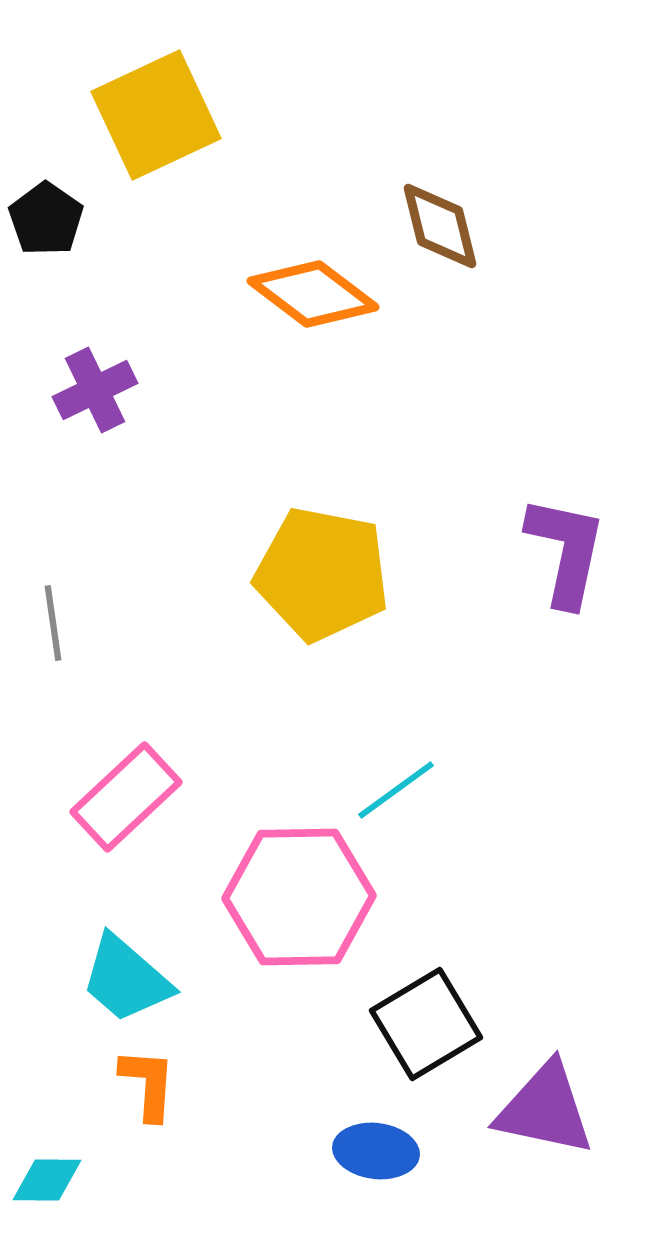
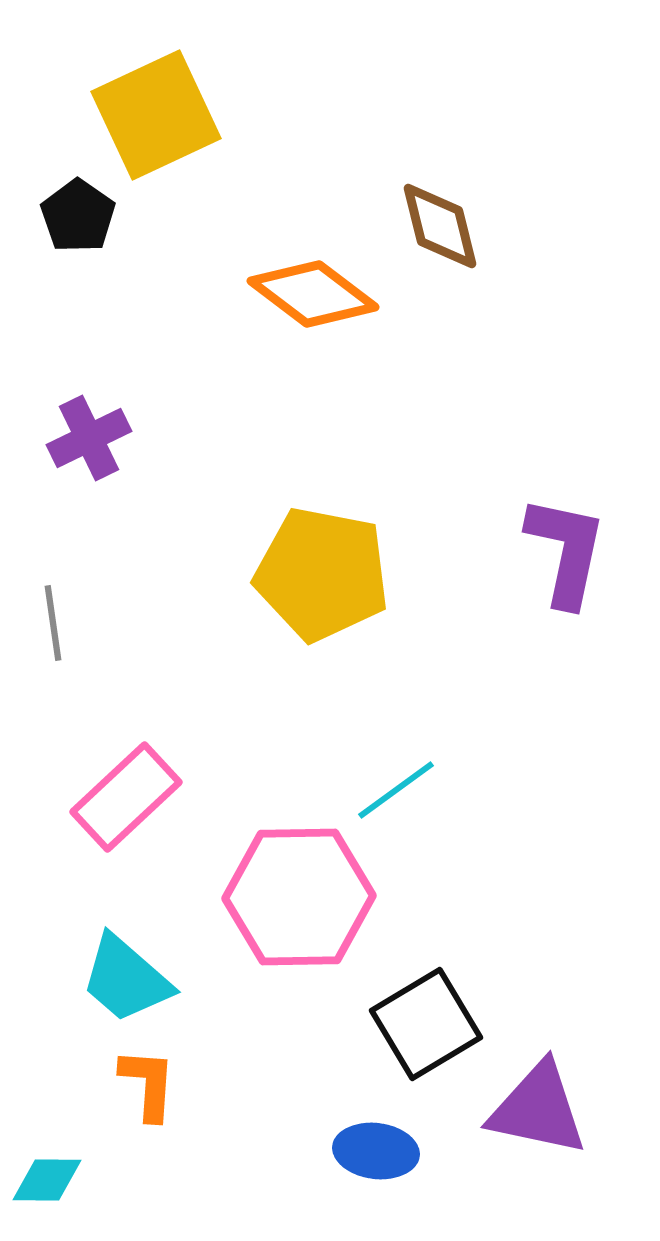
black pentagon: moved 32 px right, 3 px up
purple cross: moved 6 px left, 48 px down
purple triangle: moved 7 px left
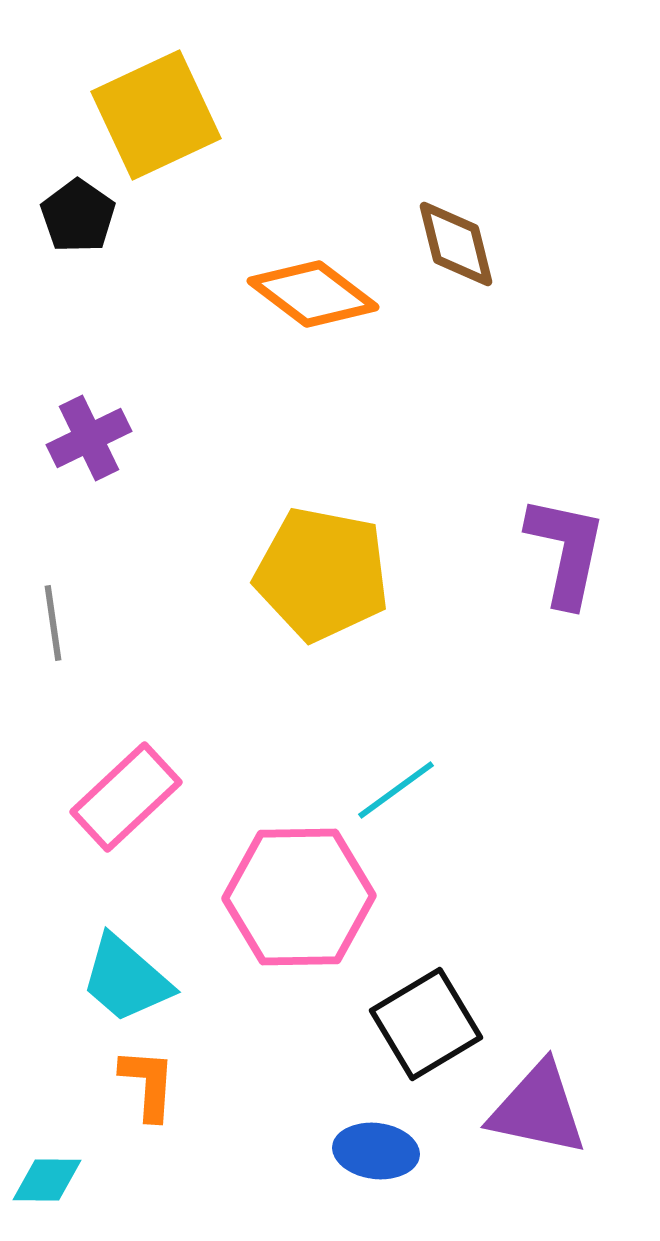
brown diamond: moved 16 px right, 18 px down
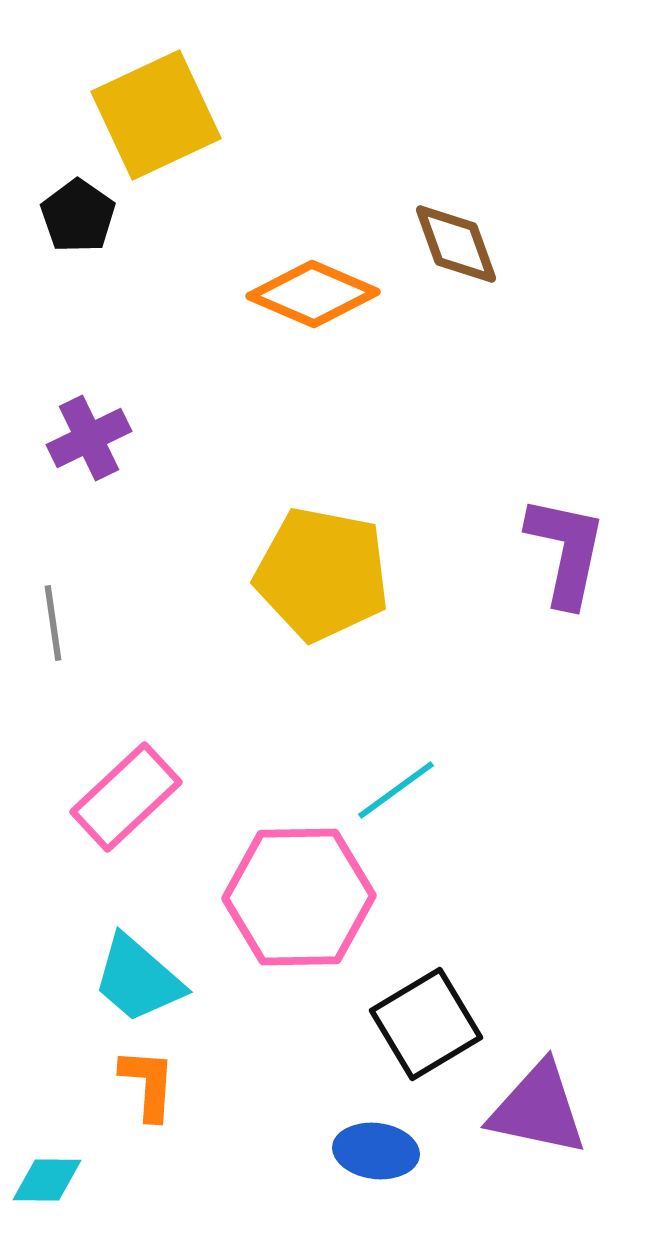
brown diamond: rotated 6 degrees counterclockwise
orange diamond: rotated 14 degrees counterclockwise
cyan trapezoid: moved 12 px right
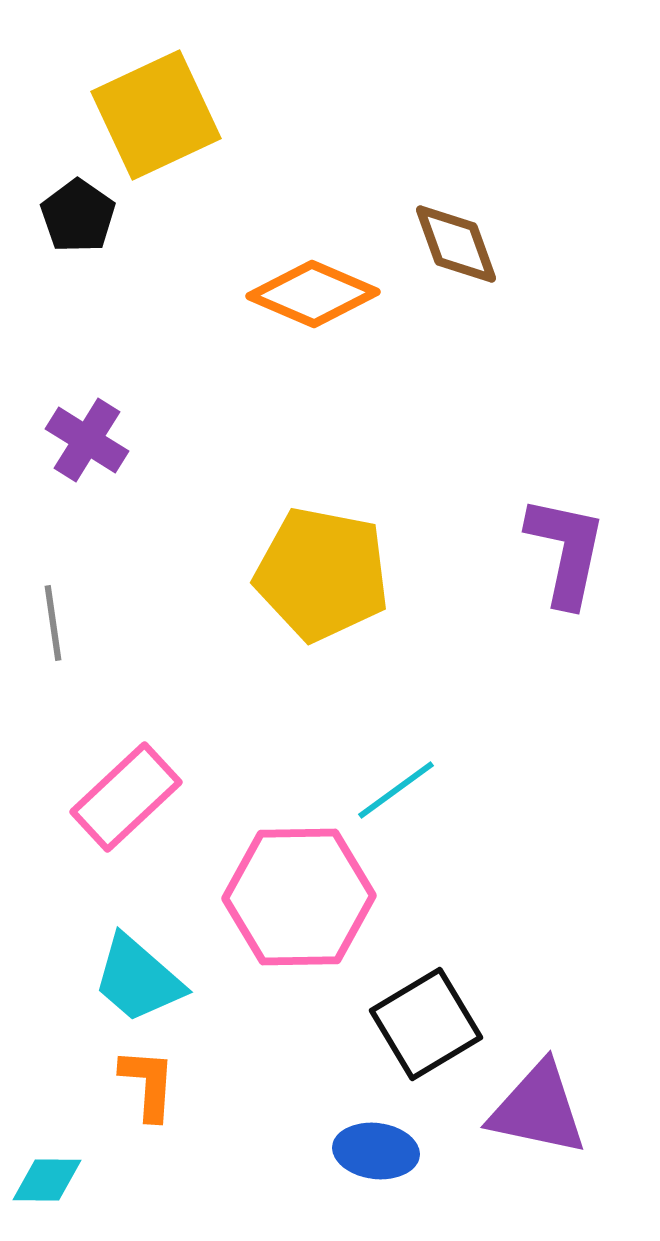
purple cross: moved 2 px left, 2 px down; rotated 32 degrees counterclockwise
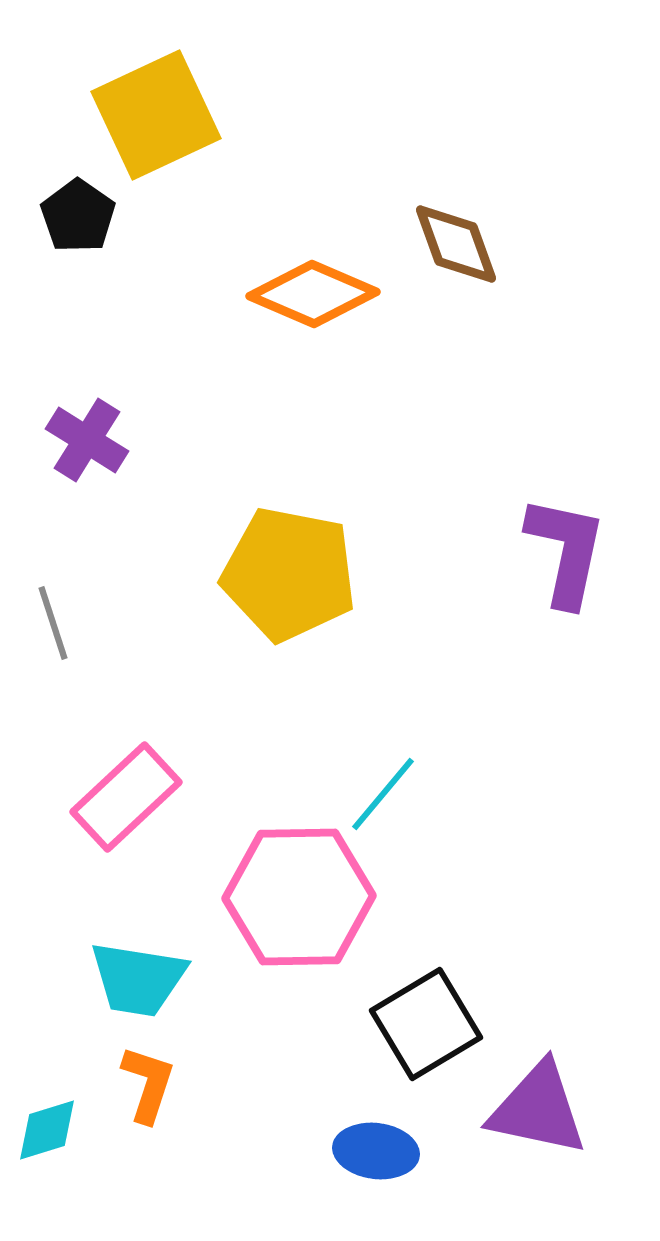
yellow pentagon: moved 33 px left
gray line: rotated 10 degrees counterclockwise
cyan line: moved 13 px left, 4 px down; rotated 14 degrees counterclockwise
cyan trapezoid: rotated 32 degrees counterclockwise
orange L-shape: rotated 14 degrees clockwise
cyan diamond: moved 50 px up; rotated 18 degrees counterclockwise
